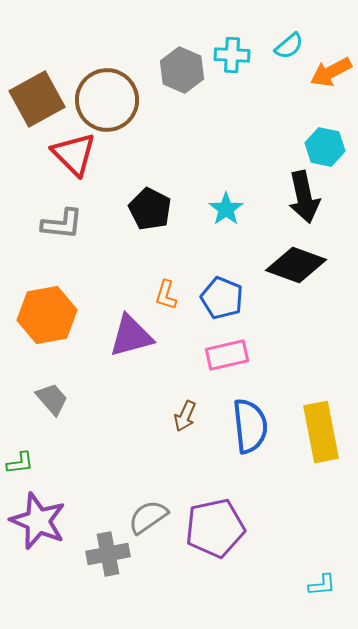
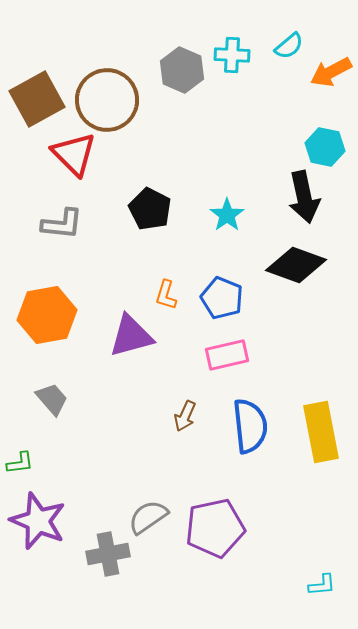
cyan star: moved 1 px right, 6 px down
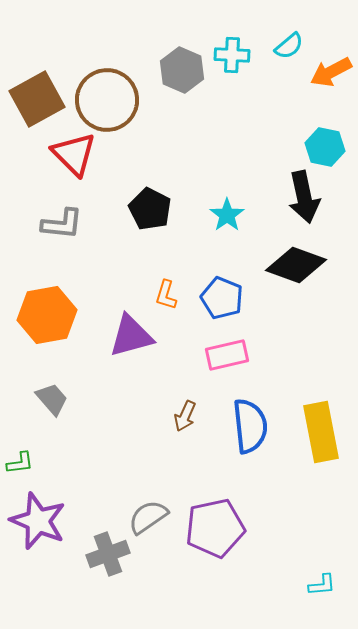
gray cross: rotated 9 degrees counterclockwise
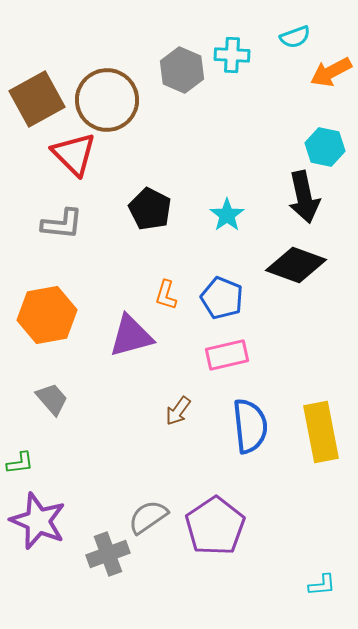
cyan semicircle: moved 6 px right, 9 px up; rotated 20 degrees clockwise
brown arrow: moved 7 px left, 5 px up; rotated 12 degrees clockwise
purple pentagon: moved 2 px up; rotated 22 degrees counterclockwise
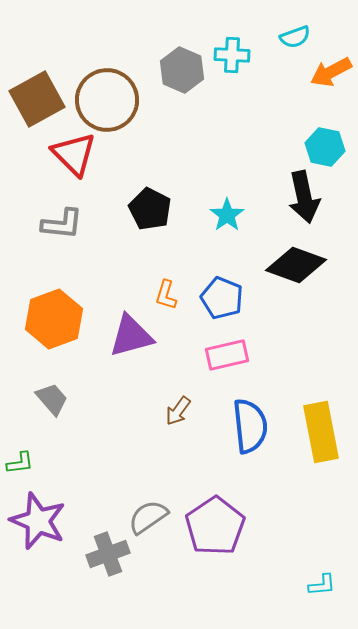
orange hexagon: moved 7 px right, 4 px down; rotated 10 degrees counterclockwise
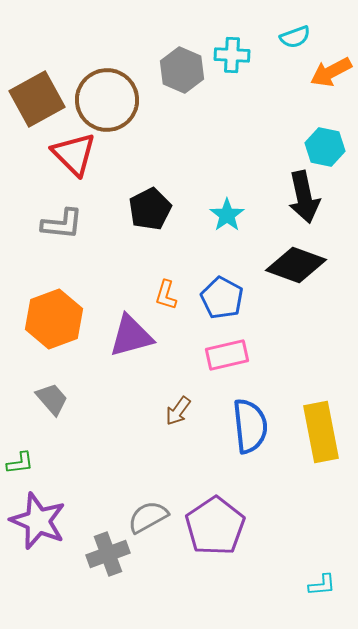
black pentagon: rotated 18 degrees clockwise
blue pentagon: rotated 6 degrees clockwise
gray semicircle: rotated 6 degrees clockwise
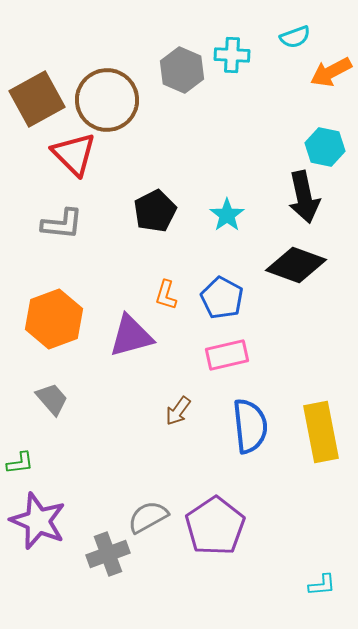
black pentagon: moved 5 px right, 2 px down
